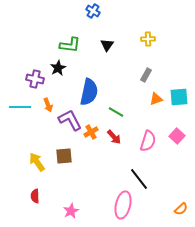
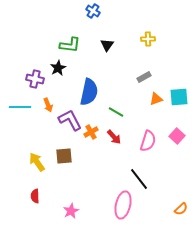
gray rectangle: moved 2 px left, 2 px down; rotated 32 degrees clockwise
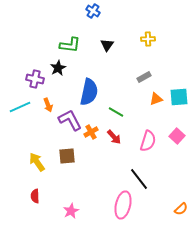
cyan line: rotated 25 degrees counterclockwise
brown square: moved 3 px right
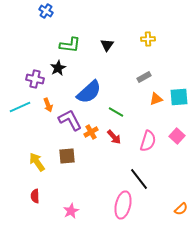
blue cross: moved 47 px left
blue semicircle: rotated 36 degrees clockwise
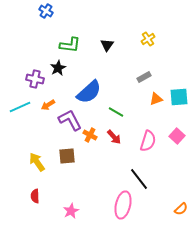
yellow cross: rotated 32 degrees counterclockwise
orange arrow: rotated 80 degrees clockwise
orange cross: moved 1 px left, 3 px down; rotated 32 degrees counterclockwise
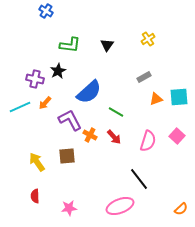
black star: moved 3 px down
orange arrow: moved 3 px left, 2 px up; rotated 16 degrees counterclockwise
pink ellipse: moved 3 px left, 1 px down; rotated 56 degrees clockwise
pink star: moved 2 px left, 3 px up; rotated 21 degrees clockwise
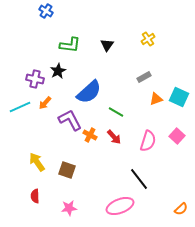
cyan square: rotated 30 degrees clockwise
brown square: moved 14 px down; rotated 24 degrees clockwise
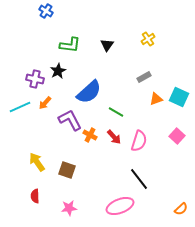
pink semicircle: moved 9 px left
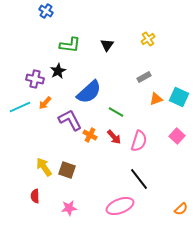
yellow arrow: moved 7 px right, 5 px down
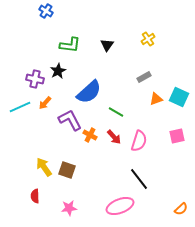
pink square: rotated 35 degrees clockwise
